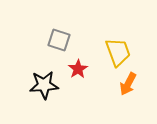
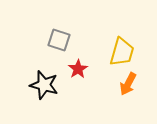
yellow trapezoid: moved 4 px right; rotated 36 degrees clockwise
black star: rotated 20 degrees clockwise
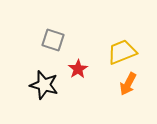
gray square: moved 6 px left
yellow trapezoid: rotated 128 degrees counterclockwise
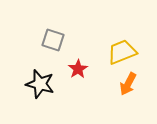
black star: moved 4 px left, 1 px up
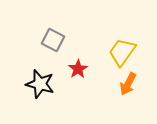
gray square: rotated 10 degrees clockwise
yellow trapezoid: rotated 32 degrees counterclockwise
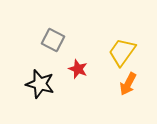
red star: rotated 18 degrees counterclockwise
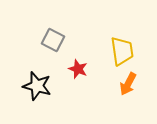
yellow trapezoid: moved 1 px up; rotated 136 degrees clockwise
black star: moved 3 px left, 2 px down
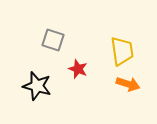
gray square: rotated 10 degrees counterclockwise
orange arrow: rotated 100 degrees counterclockwise
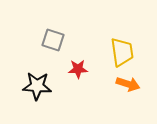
yellow trapezoid: moved 1 px down
red star: rotated 24 degrees counterclockwise
black star: rotated 12 degrees counterclockwise
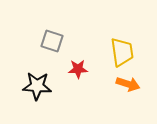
gray square: moved 1 px left, 1 px down
